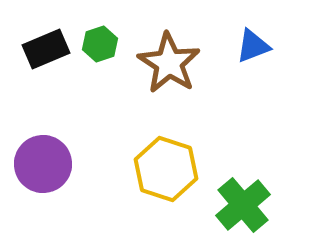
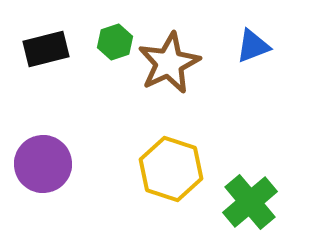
green hexagon: moved 15 px right, 2 px up
black rectangle: rotated 9 degrees clockwise
brown star: rotated 14 degrees clockwise
yellow hexagon: moved 5 px right
green cross: moved 7 px right, 3 px up
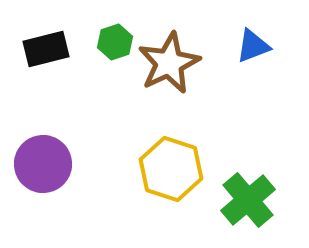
green cross: moved 2 px left, 2 px up
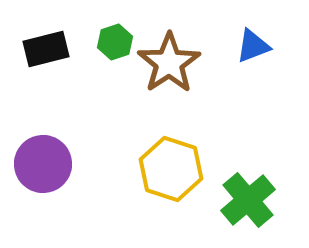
brown star: rotated 8 degrees counterclockwise
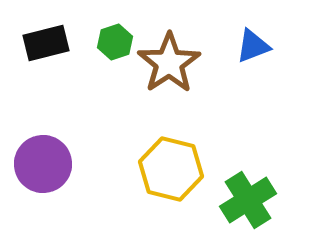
black rectangle: moved 6 px up
yellow hexagon: rotated 4 degrees counterclockwise
green cross: rotated 8 degrees clockwise
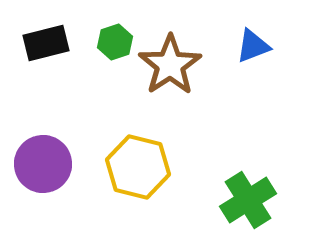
brown star: moved 1 px right, 2 px down
yellow hexagon: moved 33 px left, 2 px up
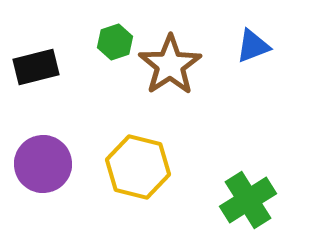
black rectangle: moved 10 px left, 24 px down
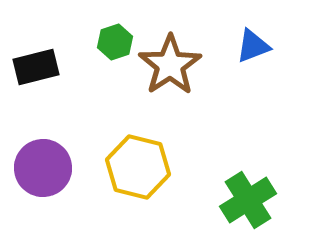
purple circle: moved 4 px down
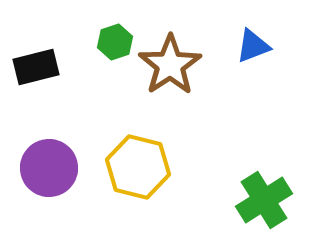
purple circle: moved 6 px right
green cross: moved 16 px right
